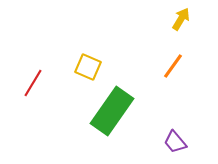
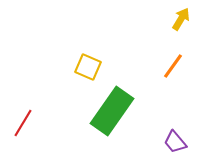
red line: moved 10 px left, 40 px down
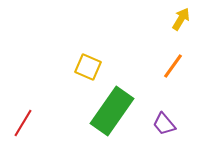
purple trapezoid: moved 11 px left, 18 px up
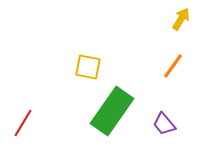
yellow square: rotated 12 degrees counterclockwise
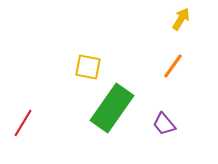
green rectangle: moved 3 px up
